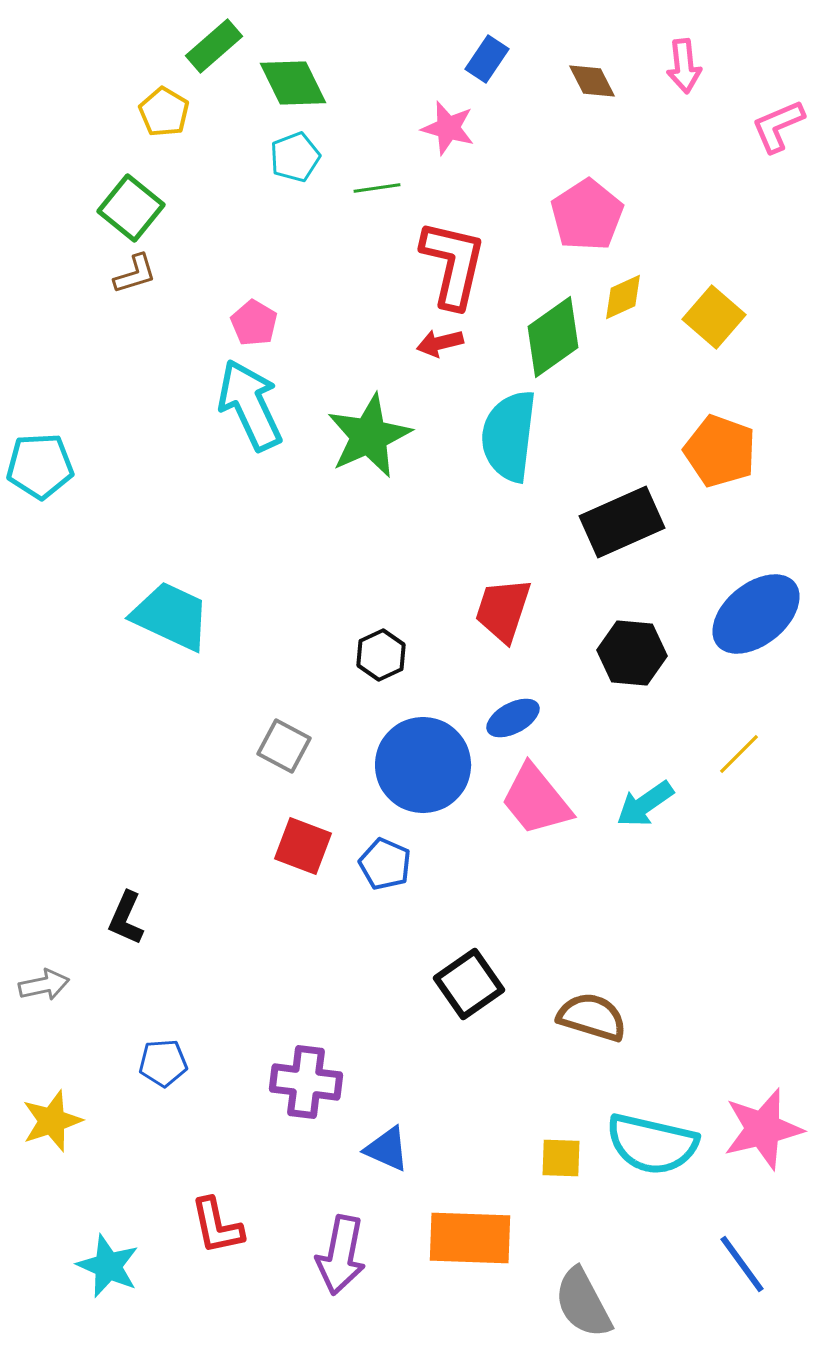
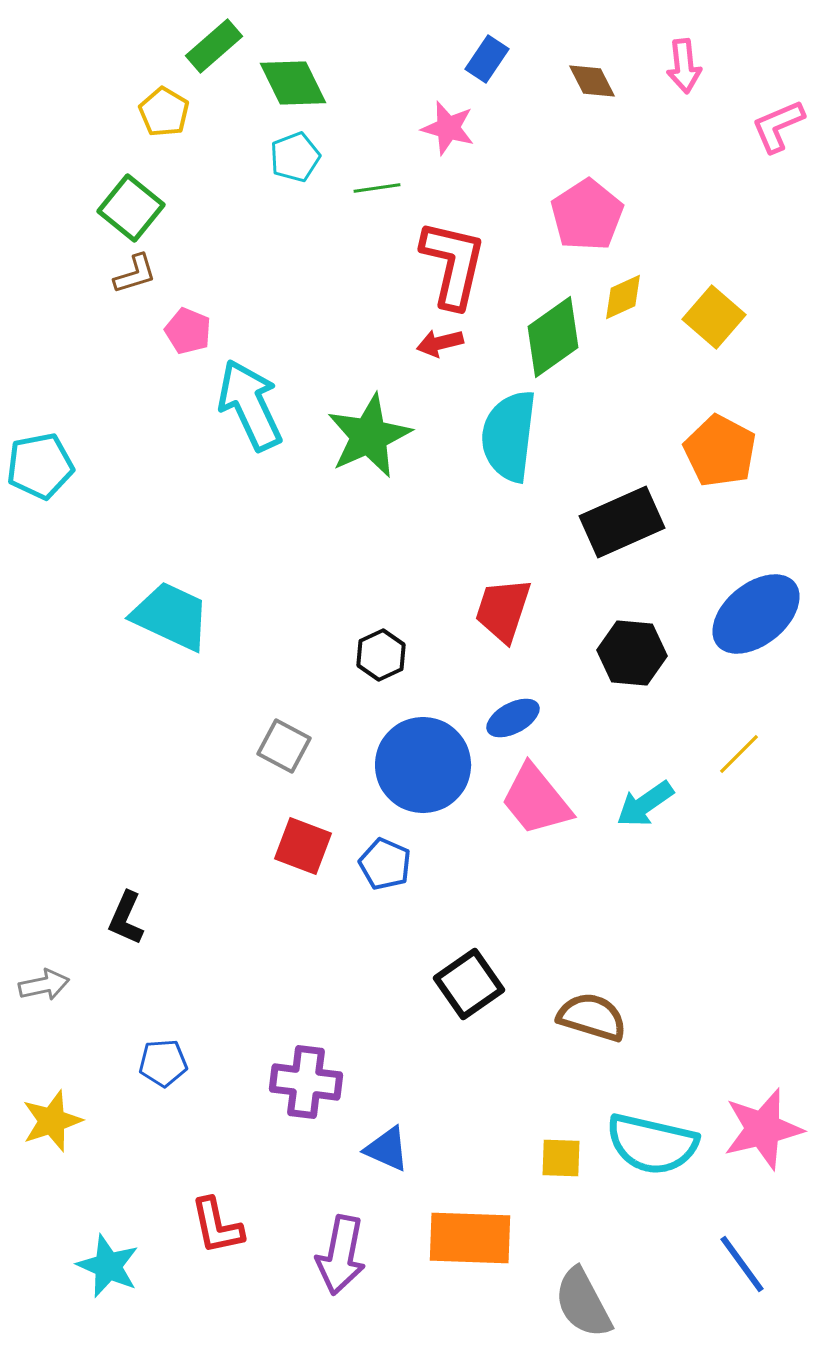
pink pentagon at (254, 323): moved 66 px left, 8 px down; rotated 9 degrees counterclockwise
orange pentagon at (720, 451): rotated 8 degrees clockwise
cyan pentagon at (40, 466): rotated 8 degrees counterclockwise
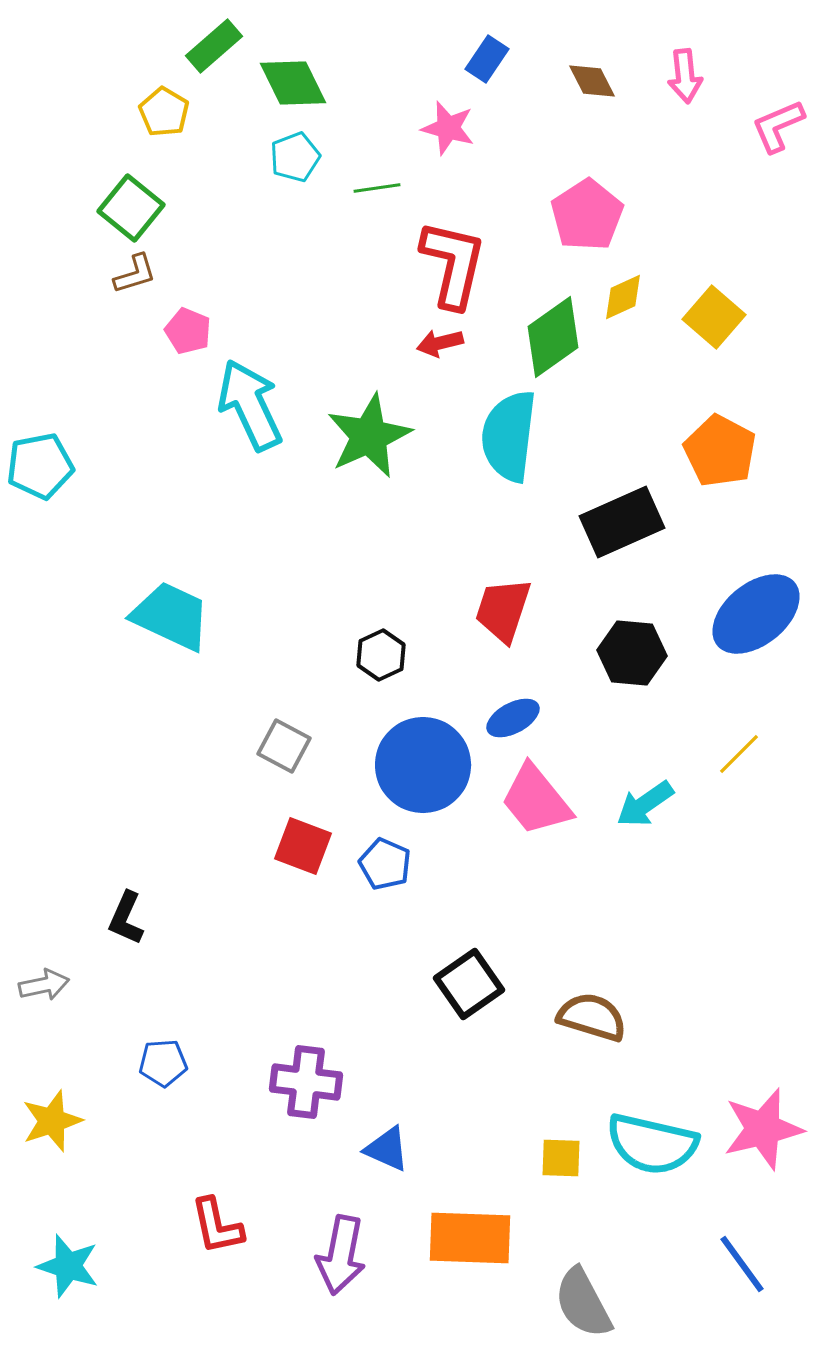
pink arrow at (684, 66): moved 1 px right, 10 px down
cyan star at (108, 1266): moved 40 px left; rotated 6 degrees counterclockwise
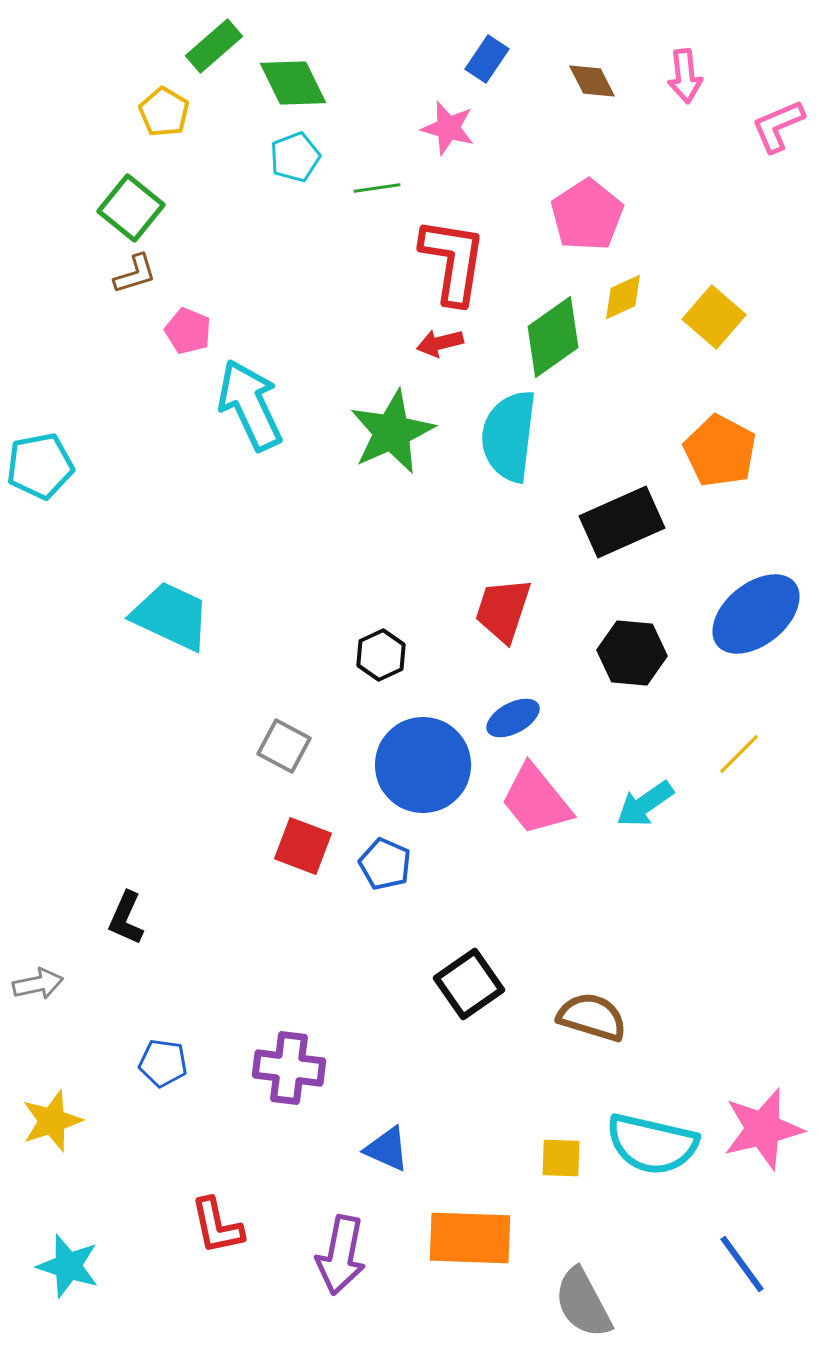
red L-shape at (453, 264): moved 3 px up; rotated 4 degrees counterclockwise
green star at (369, 436): moved 23 px right, 4 px up
gray arrow at (44, 985): moved 6 px left, 1 px up
blue pentagon at (163, 1063): rotated 12 degrees clockwise
purple cross at (306, 1082): moved 17 px left, 14 px up
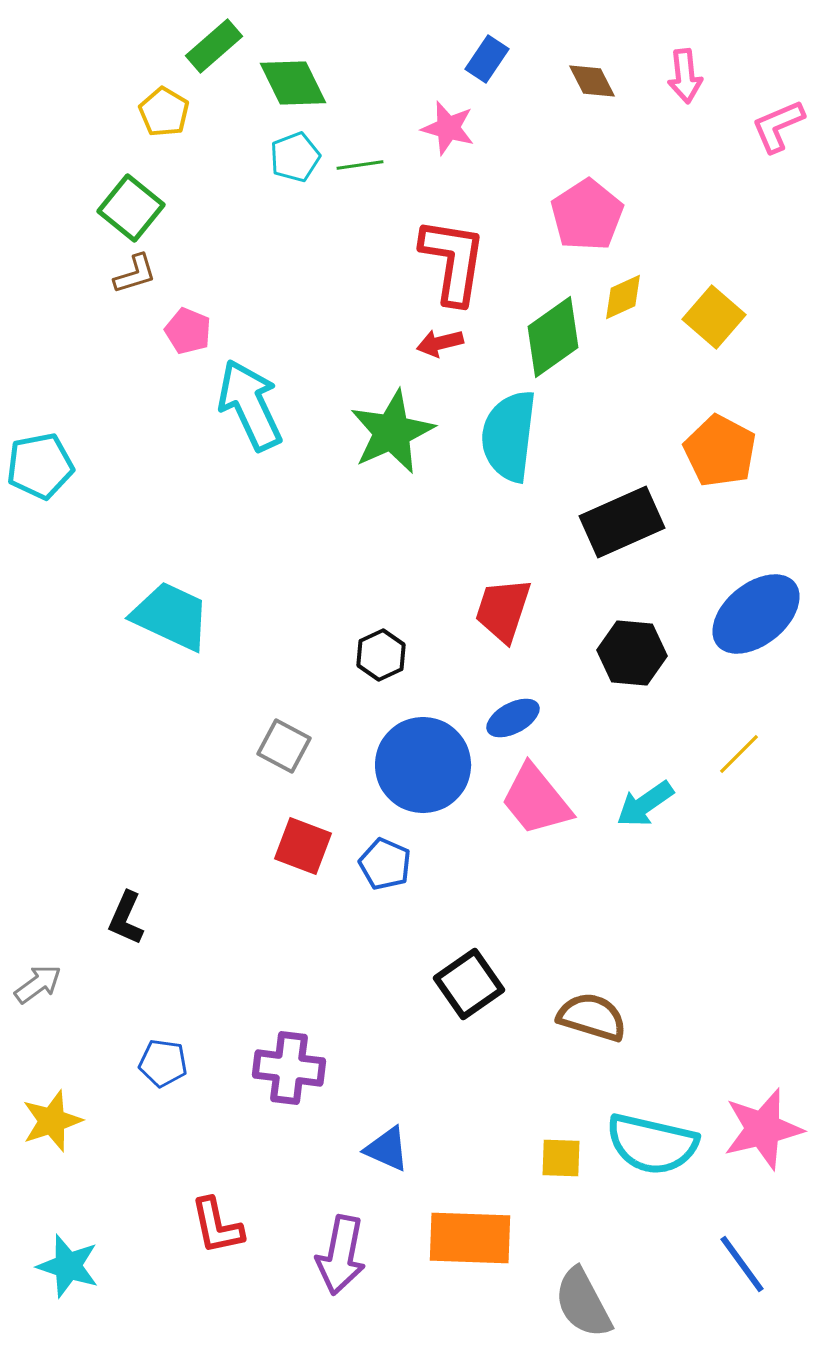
green line at (377, 188): moved 17 px left, 23 px up
gray arrow at (38, 984): rotated 24 degrees counterclockwise
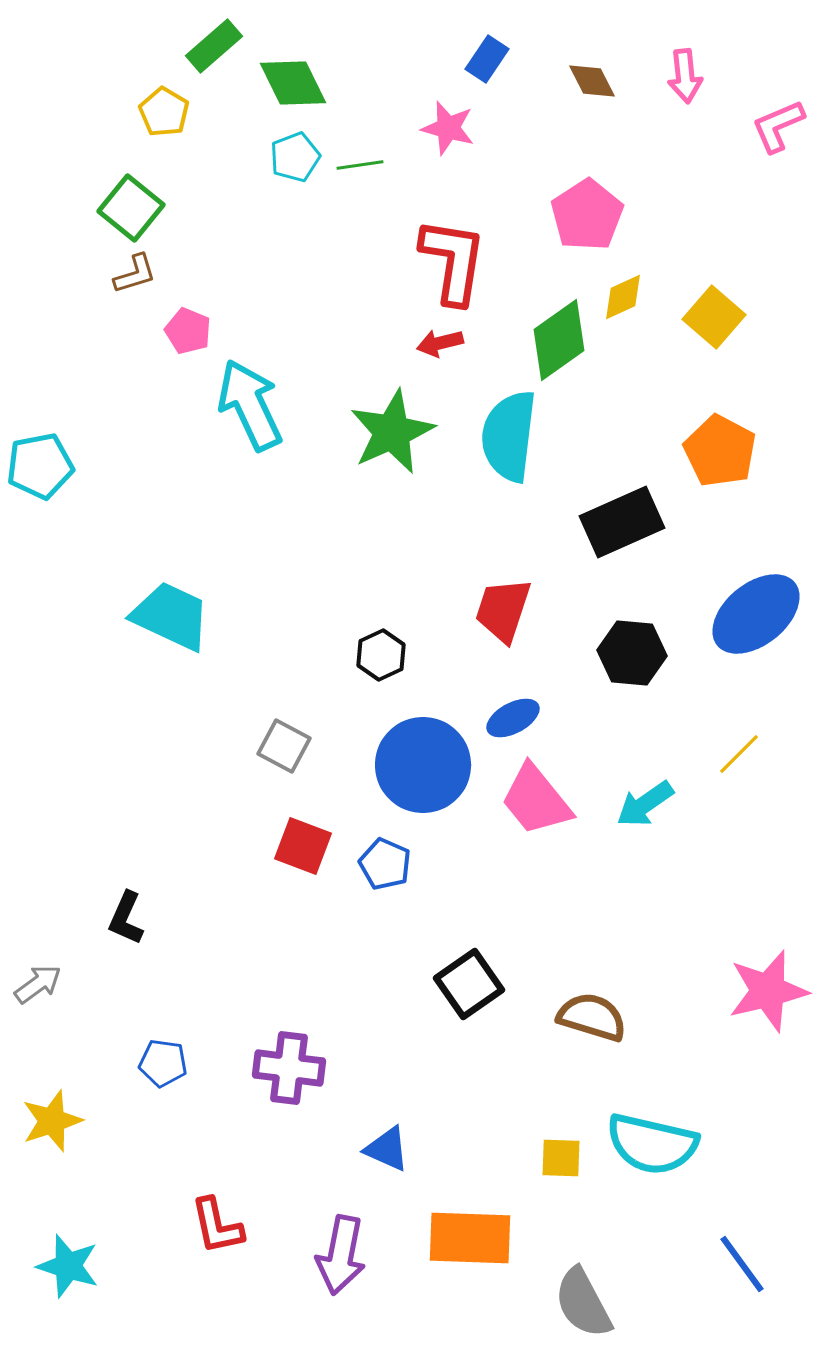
green diamond at (553, 337): moved 6 px right, 3 px down
pink star at (763, 1129): moved 5 px right, 138 px up
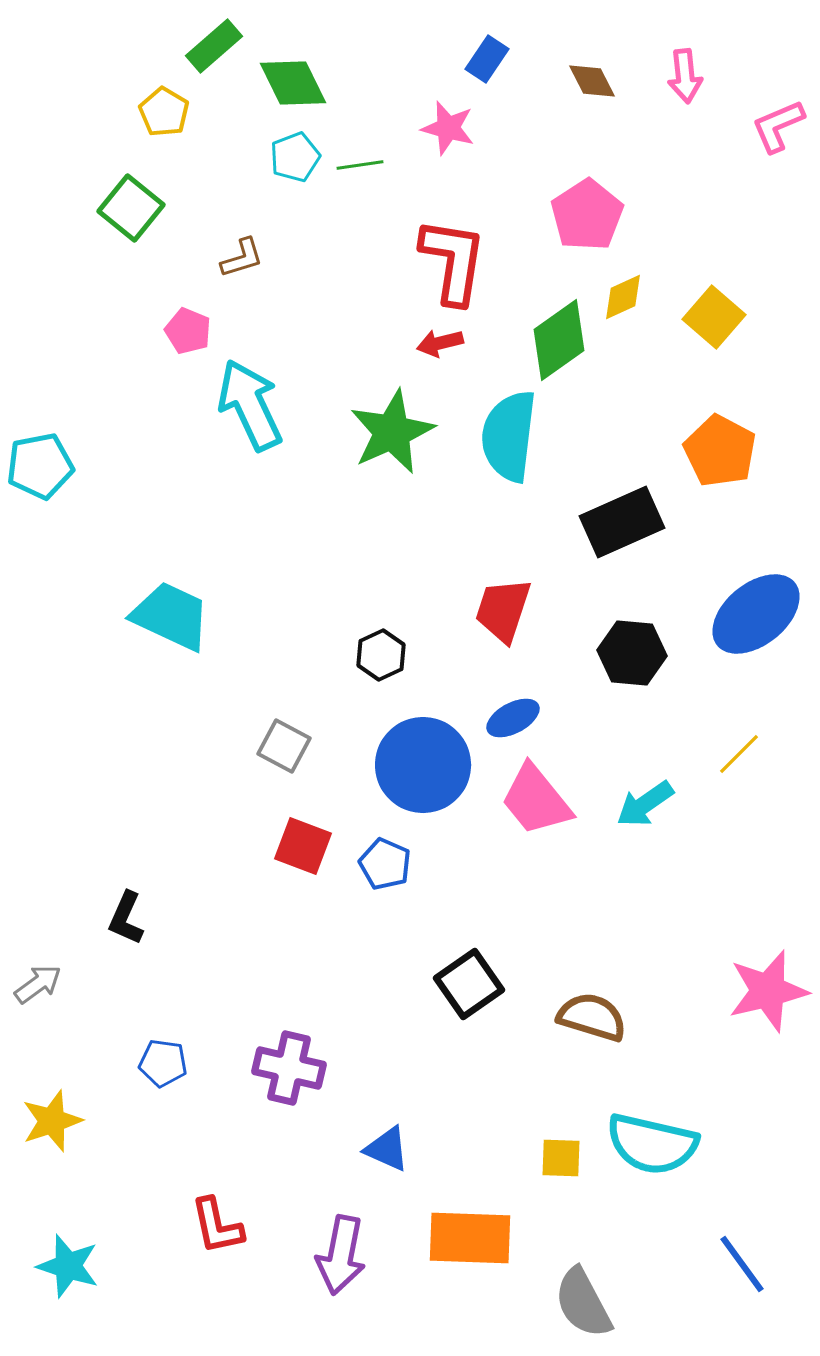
brown L-shape at (135, 274): moved 107 px right, 16 px up
purple cross at (289, 1068): rotated 6 degrees clockwise
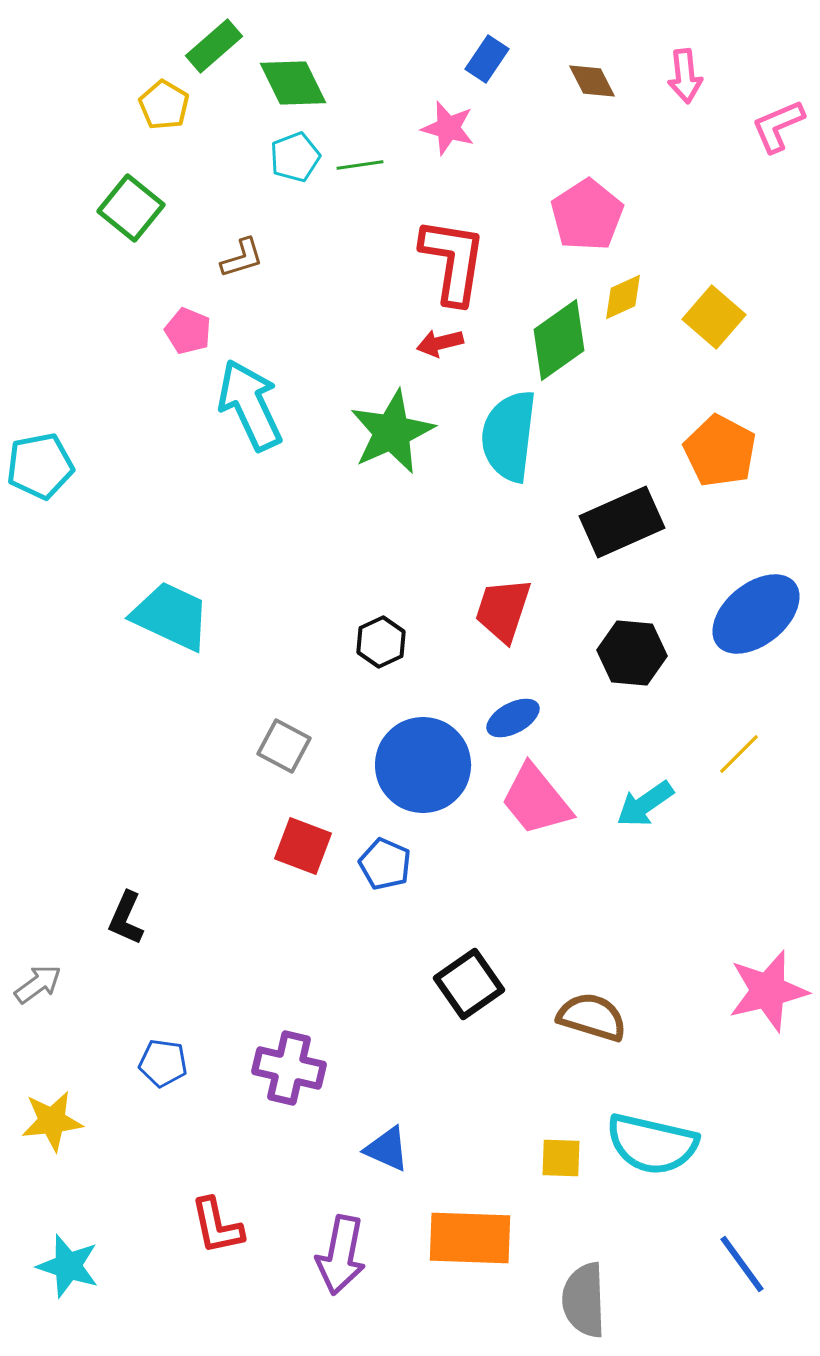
yellow pentagon at (164, 112): moved 7 px up
black hexagon at (381, 655): moved 13 px up
yellow star at (52, 1121): rotated 12 degrees clockwise
gray semicircle at (583, 1303): moved 1 px right, 3 px up; rotated 26 degrees clockwise
